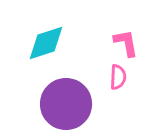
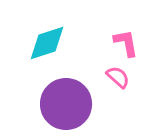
cyan diamond: moved 1 px right
pink semicircle: rotated 50 degrees counterclockwise
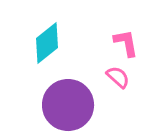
cyan diamond: rotated 21 degrees counterclockwise
purple circle: moved 2 px right, 1 px down
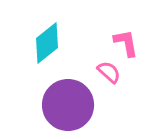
pink semicircle: moved 9 px left, 5 px up
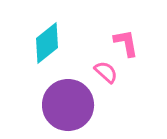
pink semicircle: moved 3 px left
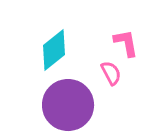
cyan diamond: moved 7 px right, 7 px down
pink semicircle: moved 5 px right, 1 px down; rotated 20 degrees clockwise
